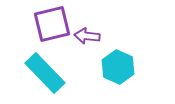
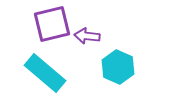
cyan rectangle: rotated 6 degrees counterclockwise
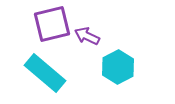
purple arrow: rotated 20 degrees clockwise
cyan hexagon: rotated 8 degrees clockwise
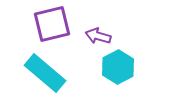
purple arrow: moved 11 px right; rotated 10 degrees counterclockwise
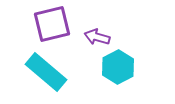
purple arrow: moved 1 px left, 1 px down
cyan rectangle: moved 1 px right, 1 px up
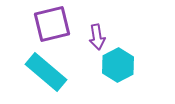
purple arrow: rotated 115 degrees counterclockwise
cyan hexagon: moved 2 px up
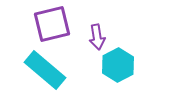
cyan rectangle: moved 1 px left, 2 px up
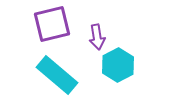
cyan rectangle: moved 12 px right, 5 px down
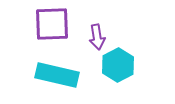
purple square: rotated 12 degrees clockwise
cyan rectangle: rotated 27 degrees counterclockwise
